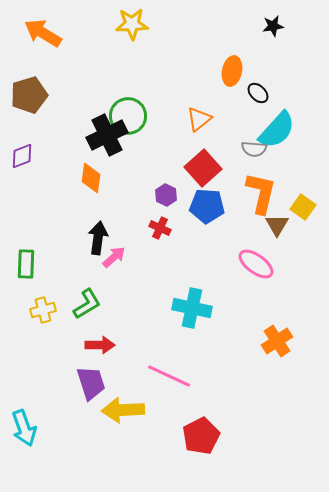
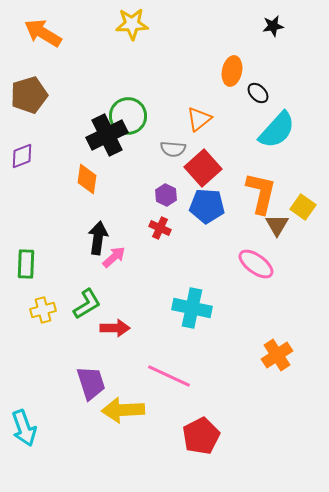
gray semicircle: moved 81 px left
orange diamond: moved 4 px left, 1 px down
orange cross: moved 14 px down
red arrow: moved 15 px right, 17 px up
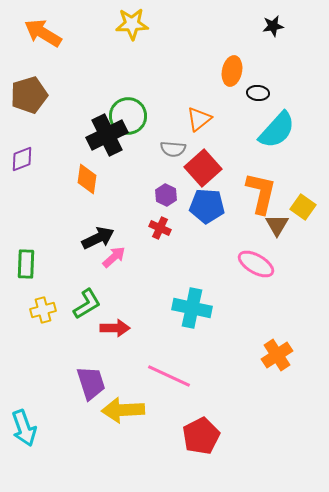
black ellipse: rotated 40 degrees counterclockwise
purple diamond: moved 3 px down
black arrow: rotated 56 degrees clockwise
pink ellipse: rotated 6 degrees counterclockwise
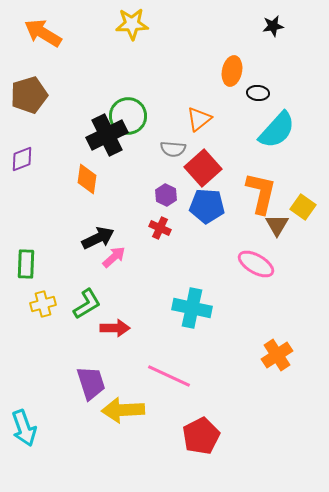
yellow cross: moved 6 px up
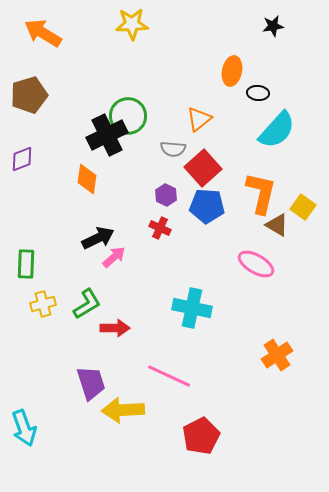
brown triangle: rotated 30 degrees counterclockwise
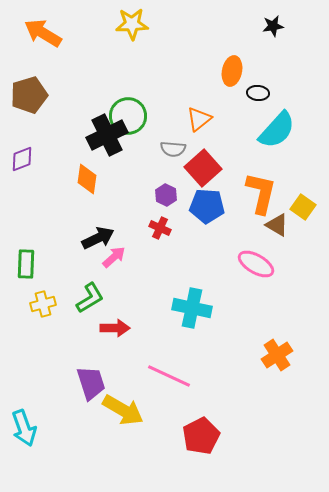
green L-shape: moved 3 px right, 6 px up
yellow arrow: rotated 147 degrees counterclockwise
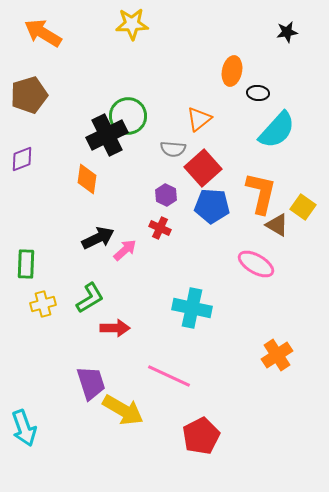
black star: moved 14 px right, 6 px down
blue pentagon: moved 5 px right
pink arrow: moved 11 px right, 7 px up
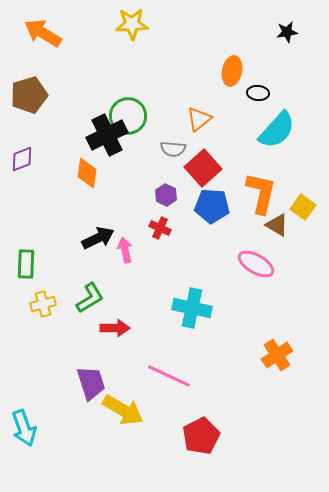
orange diamond: moved 6 px up
pink arrow: rotated 60 degrees counterclockwise
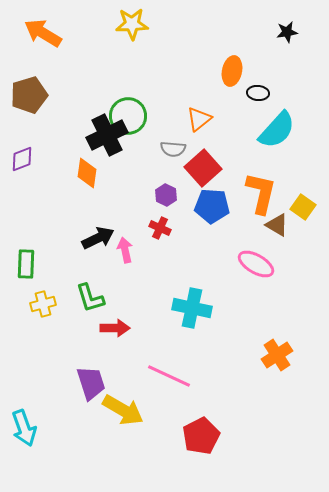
green L-shape: rotated 104 degrees clockwise
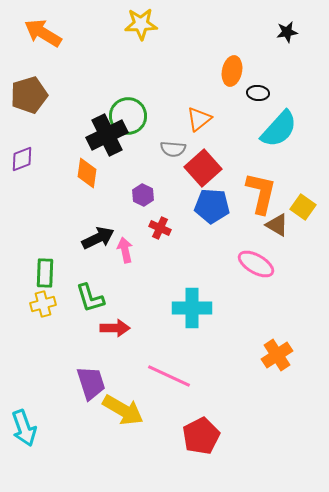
yellow star: moved 9 px right
cyan semicircle: moved 2 px right, 1 px up
purple hexagon: moved 23 px left
green rectangle: moved 19 px right, 9 px down
cyan cross: rotated 12 degrees counterclockwise
